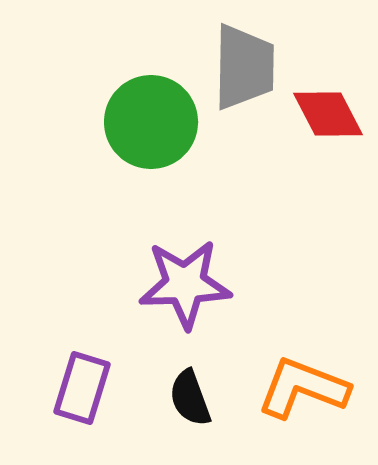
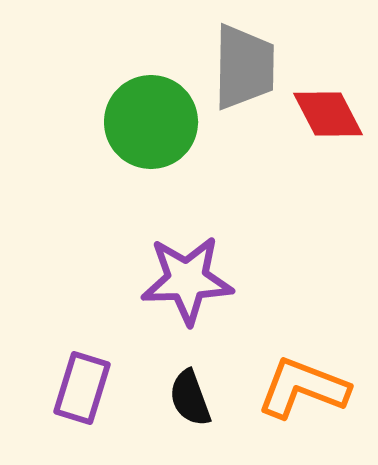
purple star: moved 2 px right, 4 px up
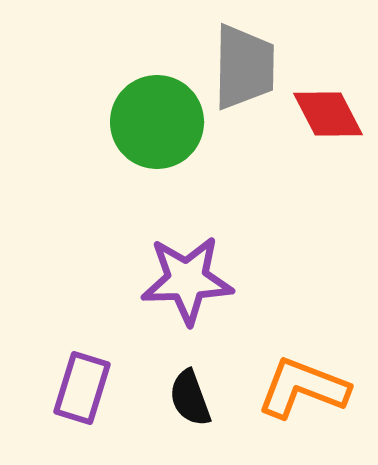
green circle: moved 6 px right
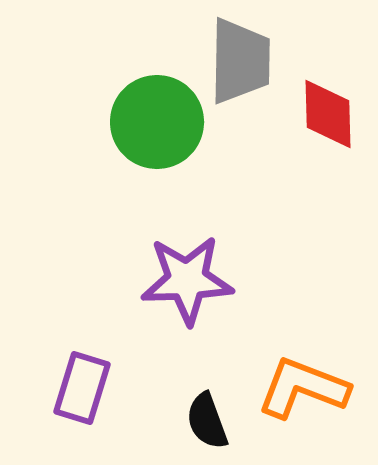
gray trapezoid: moved 4 px left, 6 px up
red diamond: rotated 26 degrees clockwise
black semicircle: moved 17 px right, 23 px down
